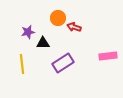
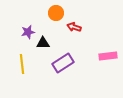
orange circle: moved 2 px left, 5 px up
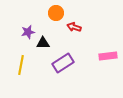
yellow line: moved 1 px left, 1 px down; rotated 18 degrees clockwise
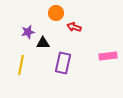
purple rectangle: rotated 45 degrees counterclockwise
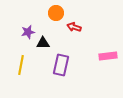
purple rectangle: moved 2 px left, 2 px down
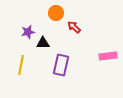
red arrow: rotated 24 degrees clockwise
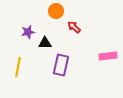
orange circle: moved 2 px up
black triangle: moved 2 px right
yellow line: moved 3 px left, 2 px down
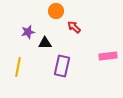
purple rectangle: moved 1 px right, 1 px down
